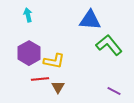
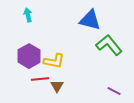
blue triangle: rotated 10 degrees clockwise
purple hexagon: moved 3 px down
brown triangle: moved 1 px left, 1 px up
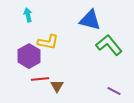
yellow L-shape: moved 6 px left, 19 px up
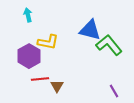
blue triangle: moved 10 px down
purple line: rotated 32 degrees clockwise
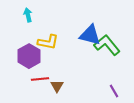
blue triangle: moved 5 px down
green L-shape: moved 2 px left
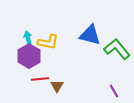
cyan arrow: moved 23 px down
green L-shape: moved 10 px right, 4 px down
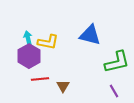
green L-shape: moved 13 px down; rotated 116 degrees clockwise
brown triangle: moved 6 px right
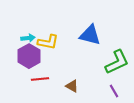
cyan arrow: rotated 96 degrees clockwise
green L-shape: rotated 12 degrees counterclockwise
brown triangle: moved 9 px right; rotated 32 degrees counterclockwise
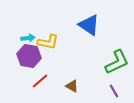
blue triangle: moved 1 px left, 10 px up; rotated 20 degrees clockwise
purple hexagon: rotated 20 degrees counterclockwise
red line: moved 2 px down; rotated 36 degrees counterclockwise
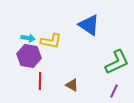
cyan arrow: rotated 16 degrees clockwise
yellow L-shape: moved 3 px right, 1 px up
red line: rotated 48 degrees counterclockwise
brown triangle: moved 1 px up
purple line: rotated 56 degrees clockwise
